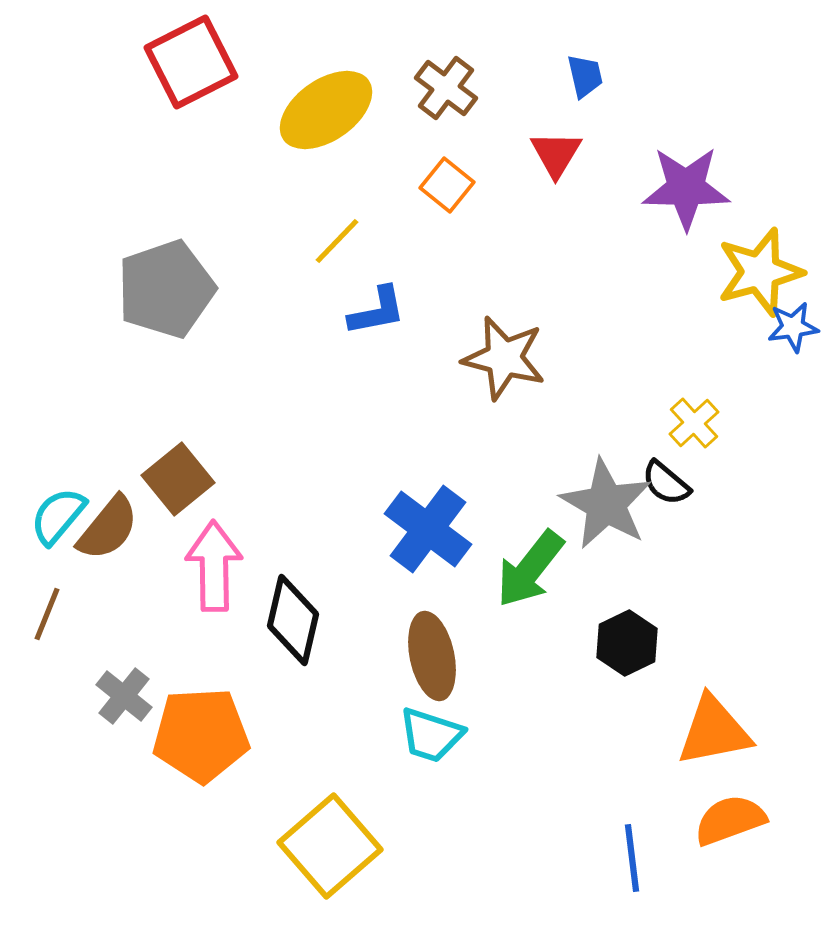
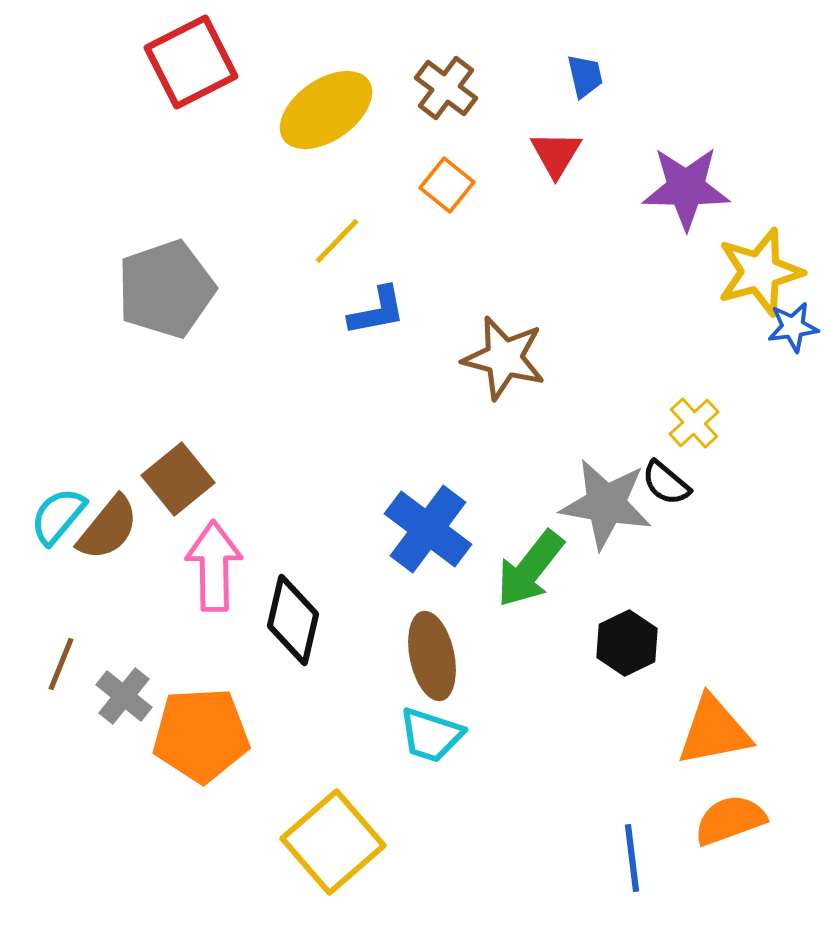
gray star: rotated 20 degrees counterclockwise
brown line: moved 14 px right, 50 px down
yellow square: moved 3 px right, 4 px up
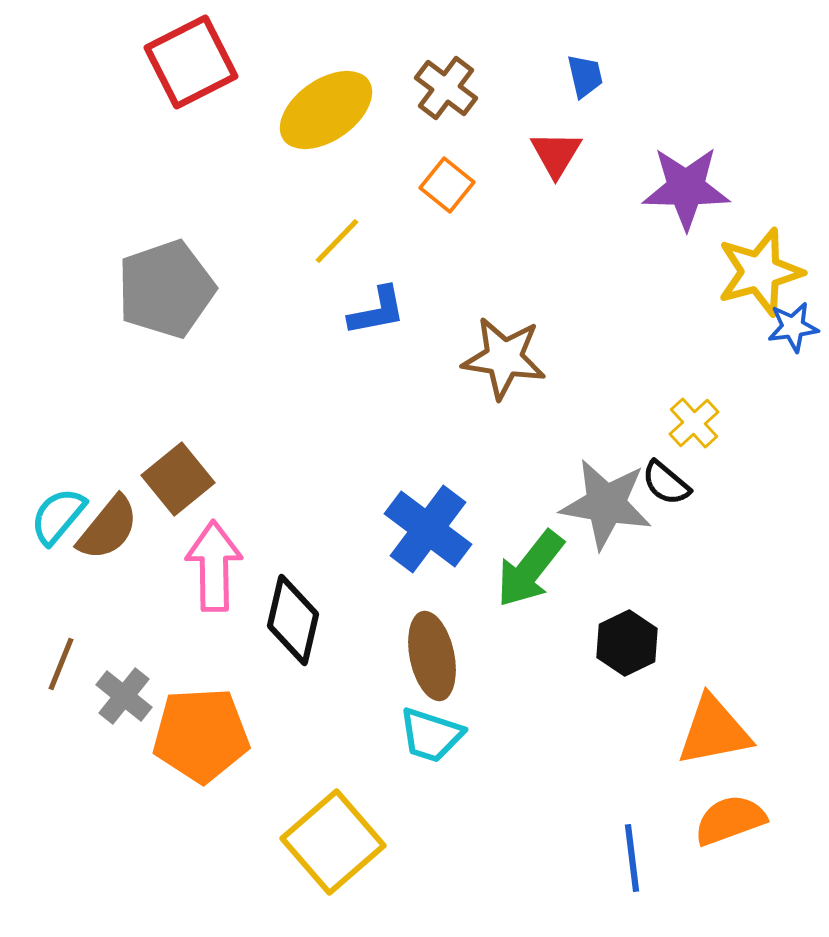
brown star: rotated 6 degrees counterclockwise
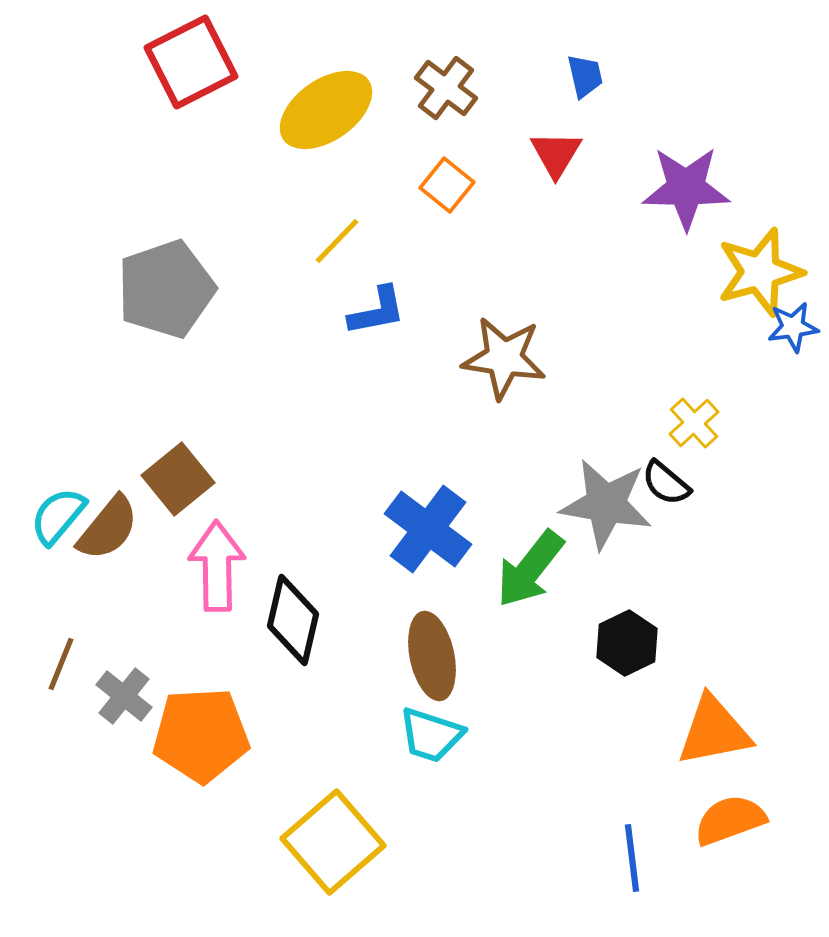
pink arrow: moved 3 px right
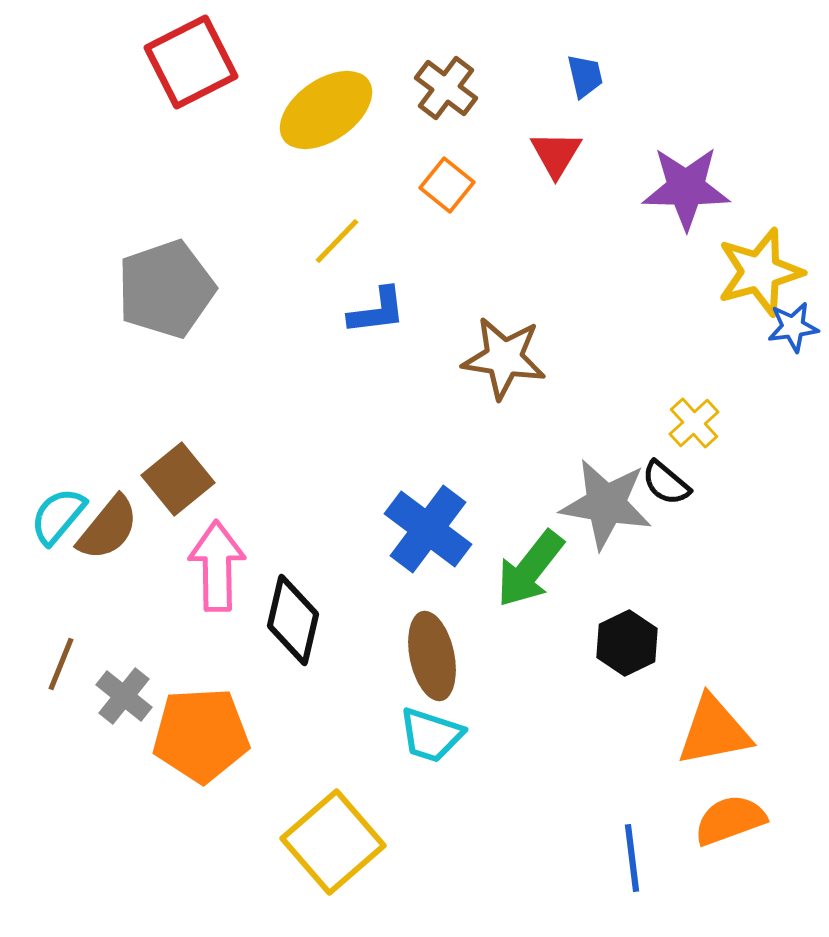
blue L-shape: rotated 4 degrees clockwise
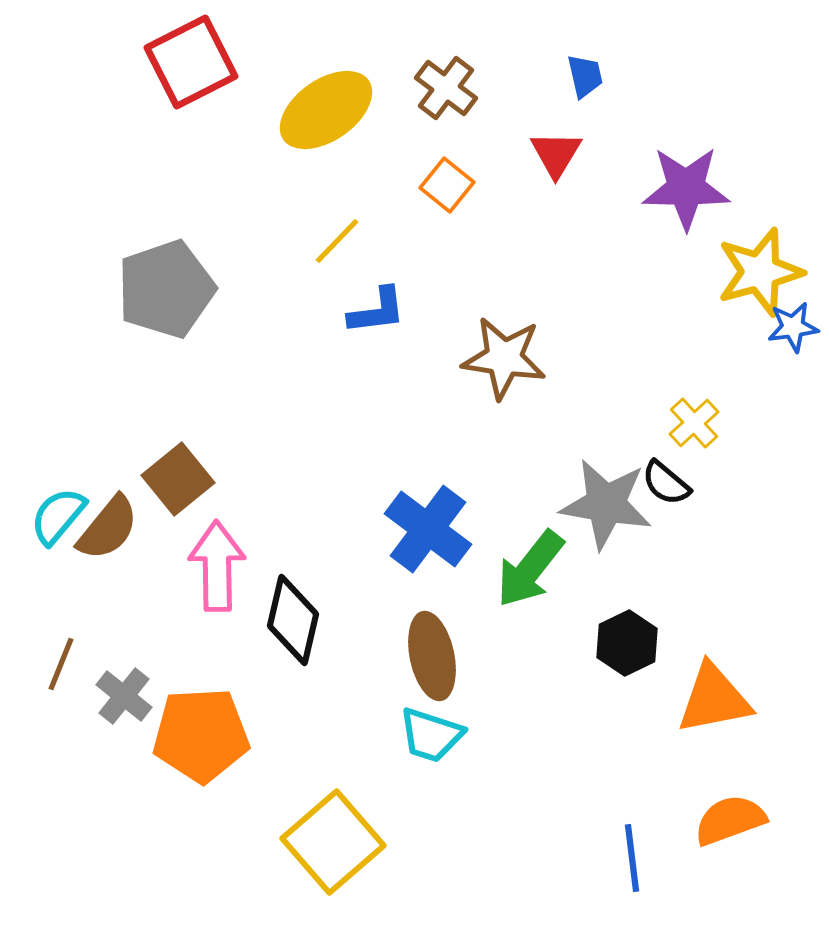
orange triangle: moved 32 px up
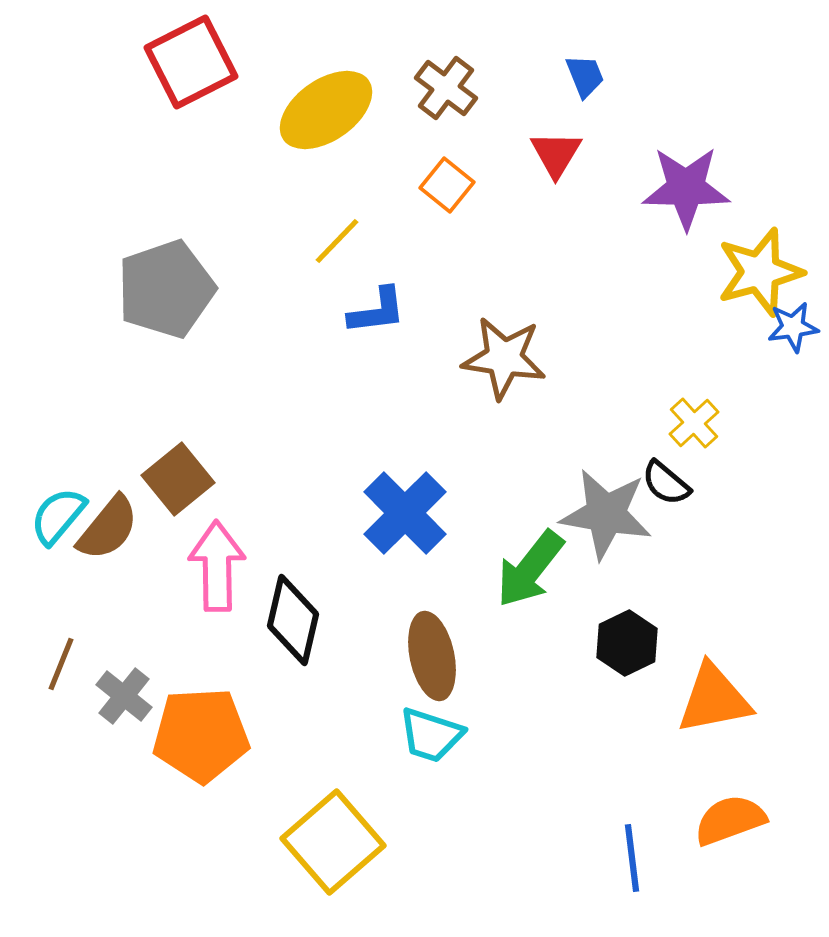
blue trapezoid: rotated 9 degrees counterclockwise
gray star: moved 10 px down
blue cross: moved 23 px left, 16 px up; rotated 8 degrees clockwise
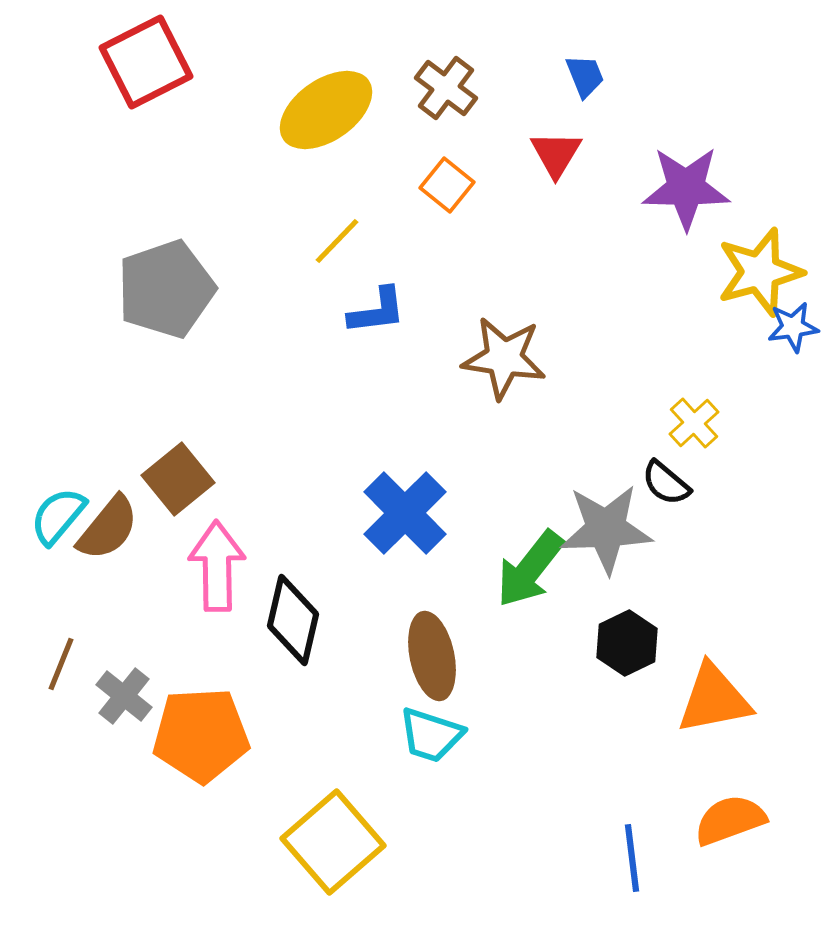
red square: moved 45 px left
gray star: moved 15 px down; rotated 12 degrees counterclockwise
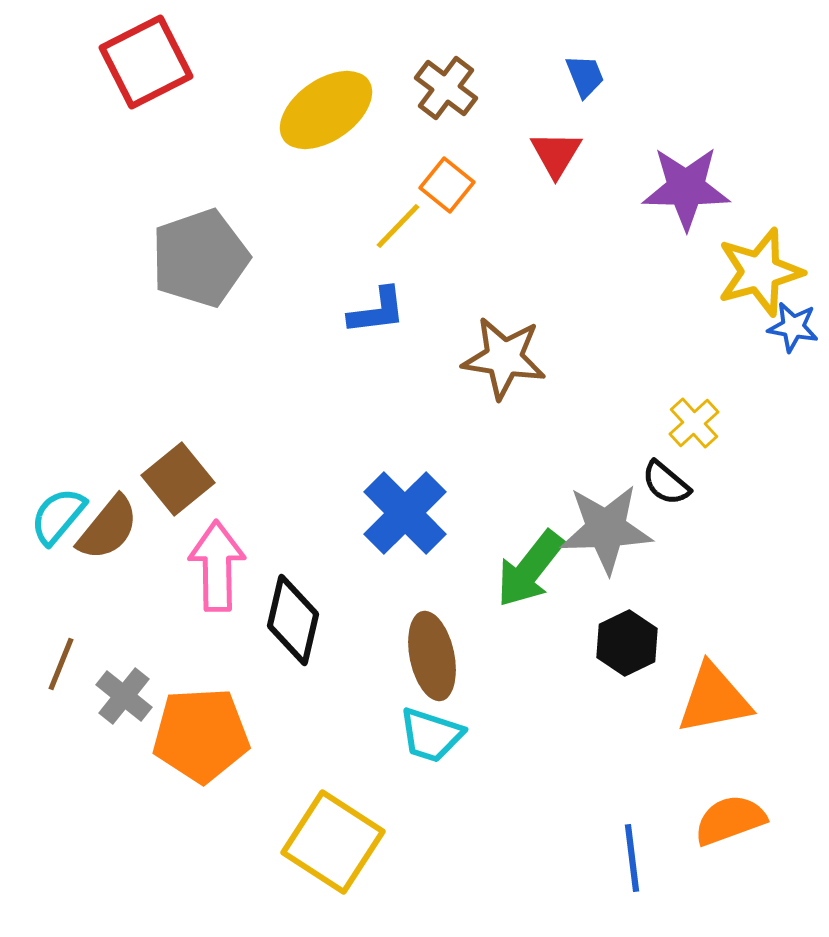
yellow line: moved 61 px right, 15 px up
gray pentagon: moved 34 px right, 31 px up
blue star: rotated 18 degrees clockwise
yellow square: rotated 16 degrees counterclockwise
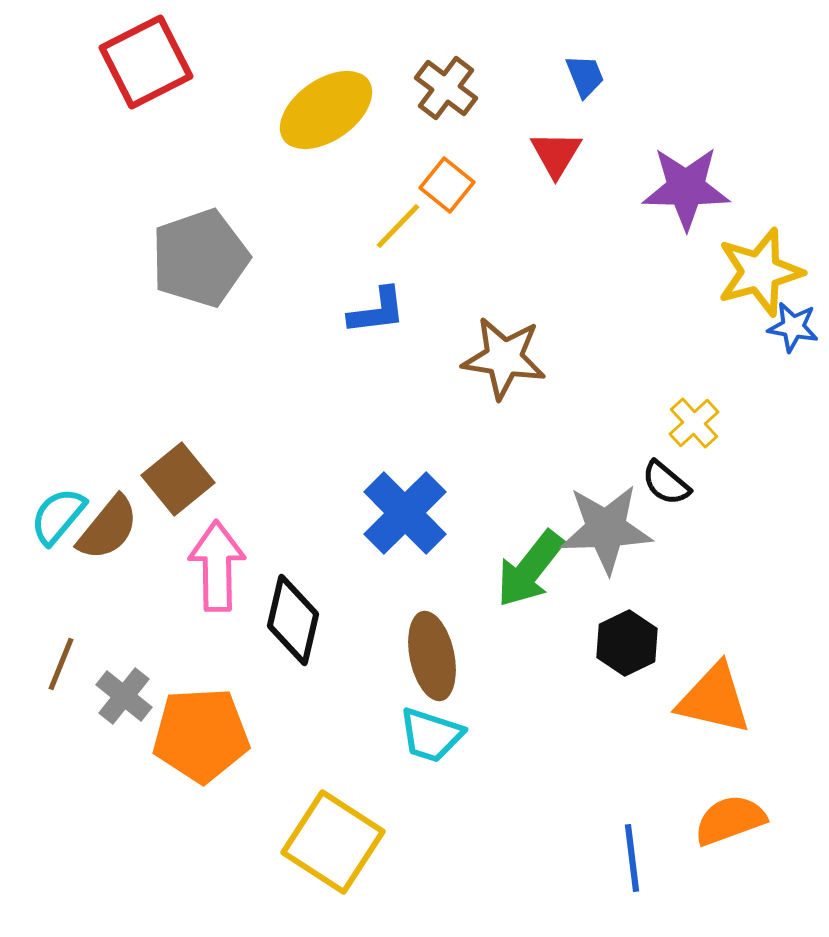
orange triangle: rotated 24 degrees clockwise
